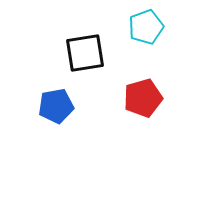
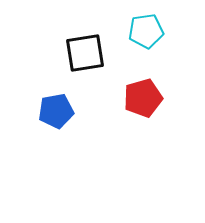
cyan pentagon: moved 4 px down; rotated 12 degrees clockwise
blue pentagon: moved 5 px down
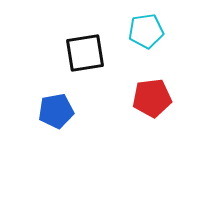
red pentagon: moved 9 px right; rotated 9 degrees clockwise
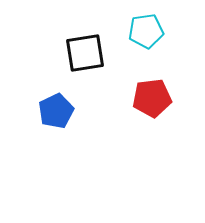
blue pentagon: rotated 16 degrees counterclockwise
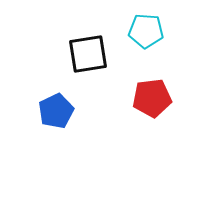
cyan pentagon: rotated 12 degrees clockwise
black square: moved 3 px right, 1 px down
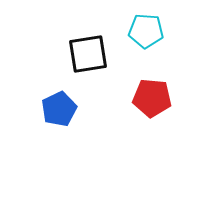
red pentagon: rotated 12 degrees clockwise
blue pentagon: moved 3 px right, 2 px up
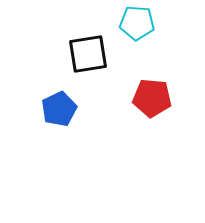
cyan pentagon: moved 9 px left, 8 px up
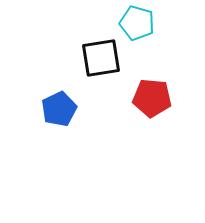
cyan pentagon: rotated 12 degrees clockwise
black square: moved 13 px right, 4 px down
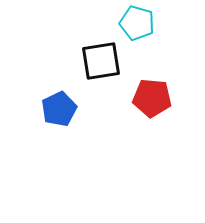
black square: moved 3 px down
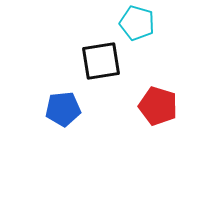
red pentagon: moved 6 px right, 8 px down; rotated 12 degrees clockwise
blue pentagon: moved 4 px right; rotated 20 degrees clockwise
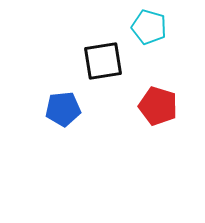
cyan pentagon: moved 12 px right, 4 px down
black square: moved 2 px right
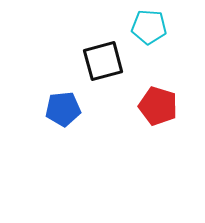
cyan pentagon: rotated 12 degrees counterclockwise
black square: rotated 6 degrees counterclockwise
